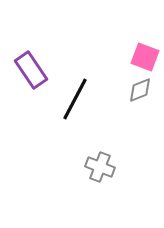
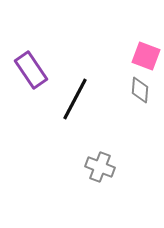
pink square: moved 1 px right, 1 px up
gray diamond: rotated 64 degrees counterclockwise
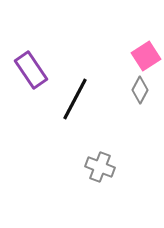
pink square: rotated 36 degrees clockwise
gray diamond: rotated 24 degrees clockwise
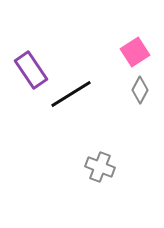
pink square: moved 11 px left, 4 px up
black line: moved 4 px left, 5 px up; rotated 30 degrees clockwise
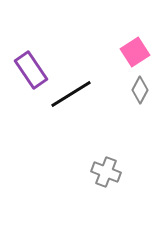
gray cross: moved 6 px right, 5 px down
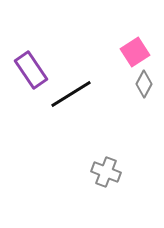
gray diamond: moved 4 px right, 6 px up
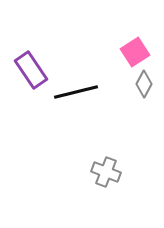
black line: moved 5 px right, 2 px up; rotated 18 degrees clockwise
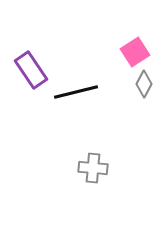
gray cross: moved 13 px left, 4 px up; rotated 16 degrees counterclockwise
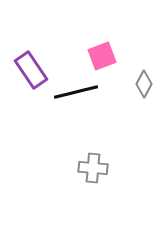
pink square: moved 33 px left, 4 px down; rotated 12 degrees clockwise
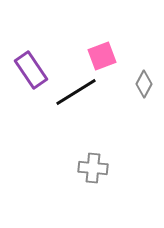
black line: rotated 18 degrees counterclockwise
